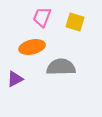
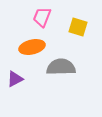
yellow square: moved 3 px right, 5 px down
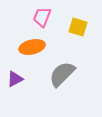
gray semicircle: moved 1 px right, 7 px down; rotated 44 degrees counterclockwise
